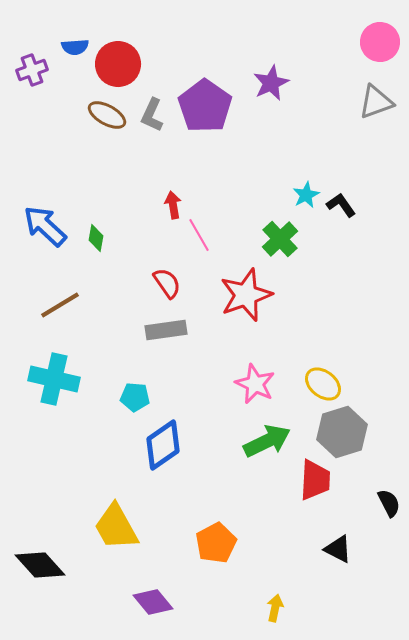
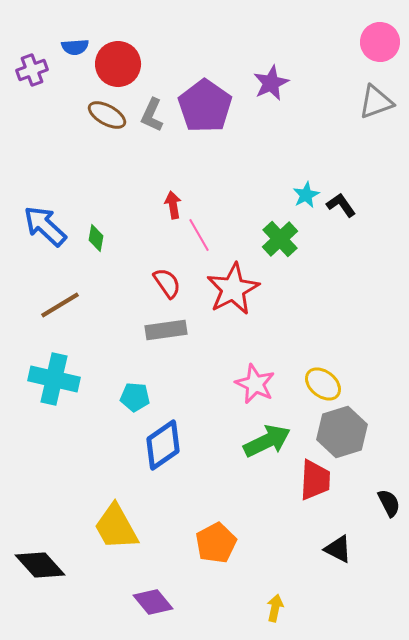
red star: moved 13 px left, 6 px up; rotated 8 degrees counterclockwise
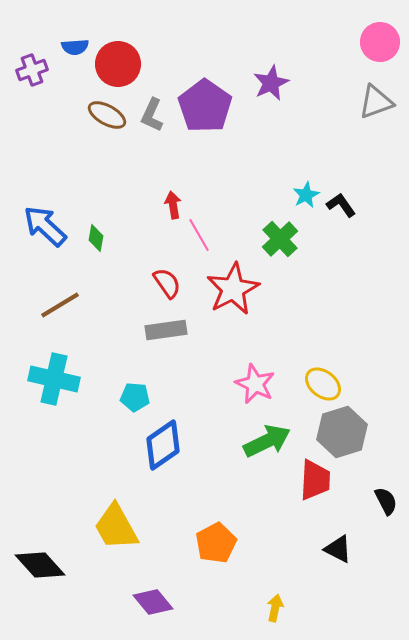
black semicircle: moved 3 px left, 2 px up
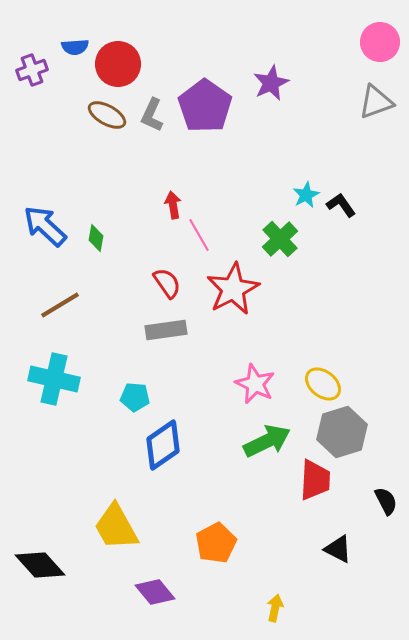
purple diamond: moved 2 px right, 10 px up
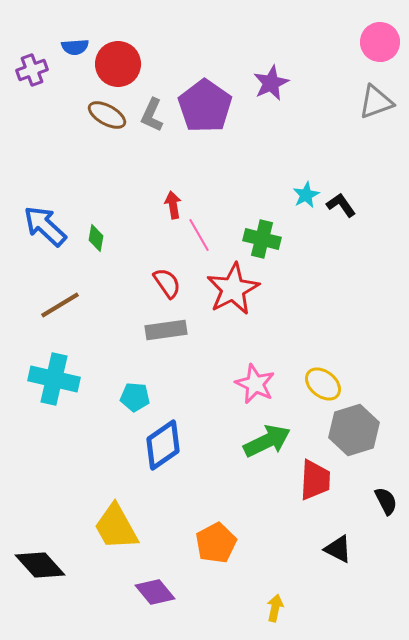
green cross: moved 18 px left; rotated 33 degrees counterclockwise
gray hexagon: moved 12 px right, 2 px up
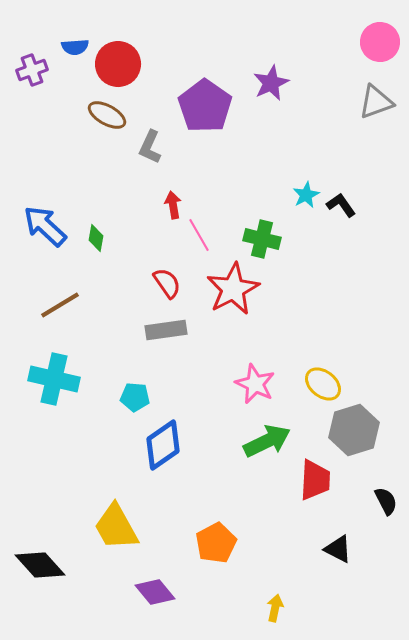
gray L-shape: moved 2 px left, 32 px down
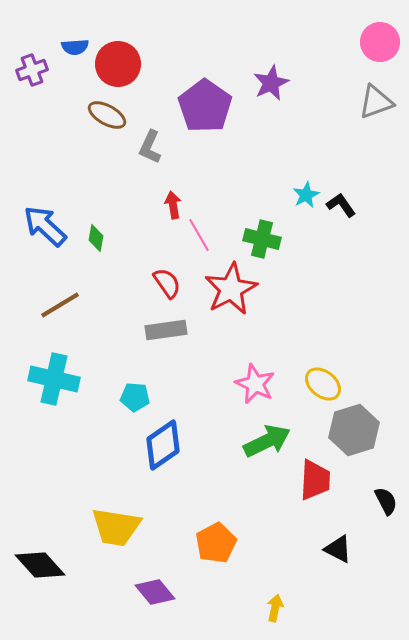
red star: moved 2 px left
yellow trapezoid: rotated 52 degrees counterclockwise
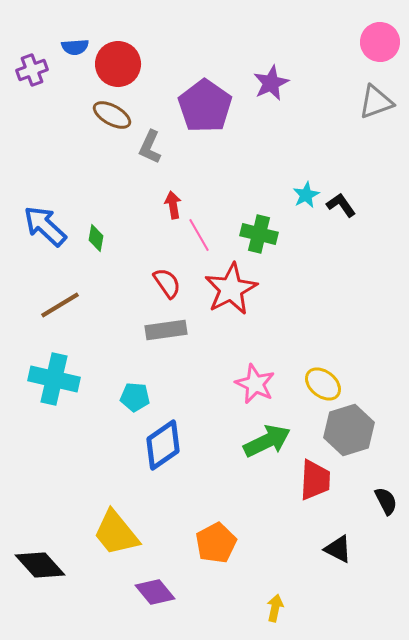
brown ellipse: moved 5 px right
green cross: moved 3 px left, 5 px up
gray hexagon: moved 5 px left
yellow trapezoid: moved 6 px down; rotated 42 degrees clockwise
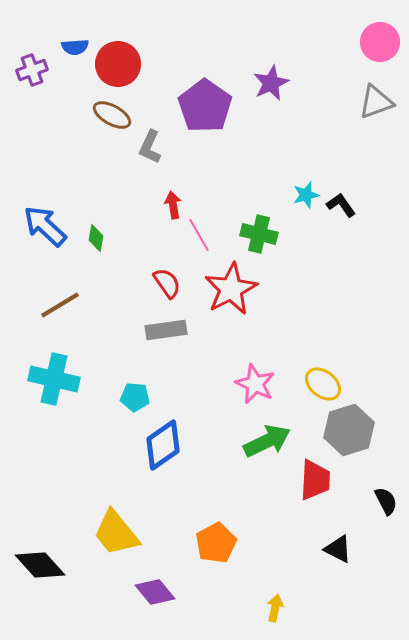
cyan star: rotated 12 degrees clockwise
